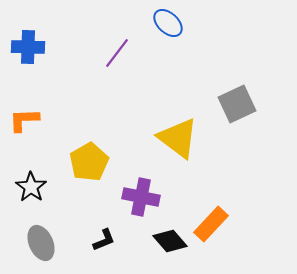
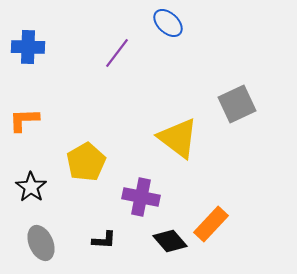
yellow pentagon: moved 3 px left
black L-shape: rotated 25 degrees clockwise
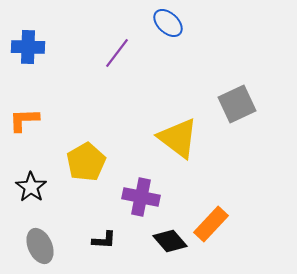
gray ellipse: moved 1 px left, 3 px down
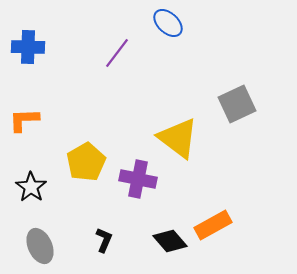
purple cross: moved 3 px left, 18 px up
orange rectangle: moved 2 px right, 1 px down; rotated 18 degrees clockwise
black L-shape: rotated 70 degrees counterclockwise
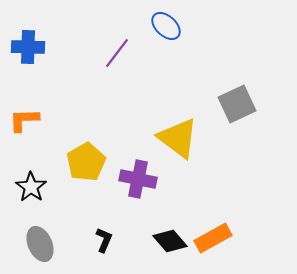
blue ellipse: moved 2 px left, 3 px down
orange rectangle: moved 13 px down
gray ellipse: moved 2 px up
